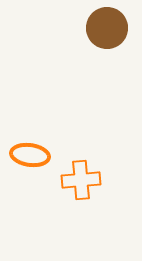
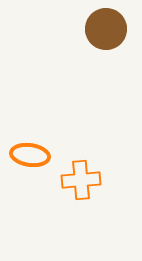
brown circle: moved 1 px left, 1 px down
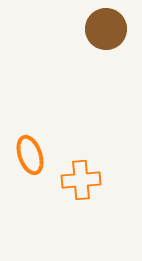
orange ellipse: rotated 63 degrees clockwise
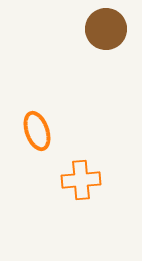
orange ellipse: moved 7 px right, 24 px up
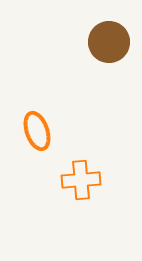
brown circle: moved 3 px right, 13 px down
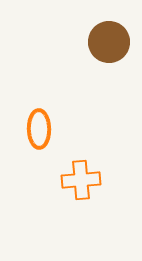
orange ellipse: moved 2 px right, 2 px up; rotated 18 degrees clockwise
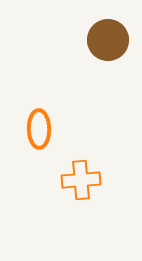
brown circle: moved 1 px left, 2 px up
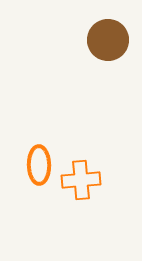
orange ellipse: moved 36 px down
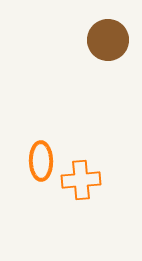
orange ellipse: moved 2 px right, 4 px up
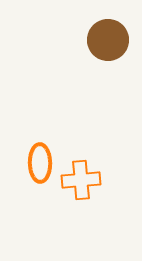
orange ellipse: moved 1 px left, 2 px down
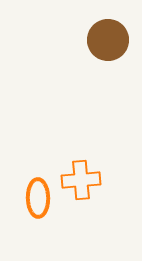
orange ellipse: moved 2 px left, 35 px down
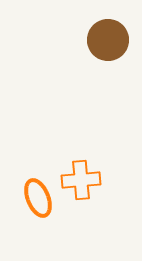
orange ellipse: rotated 21 degrees counterclockwise
